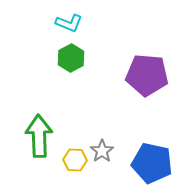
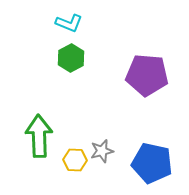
gray star: rotated 20 degrees clockwise
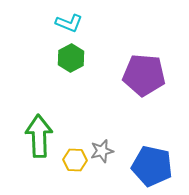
purple pentagon: moved 3 px left
blue pentagon: moved 3 px down
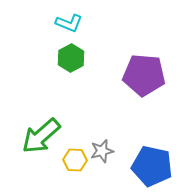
green arrow: moved 2 px right; rotated 129 degrees counterclockwise
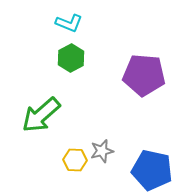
green arrow: moved 21 px up
blue pentagon: moved 4 px down
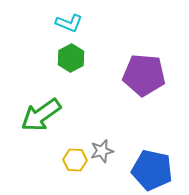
green arrow: rotated 6 degrees clockwise
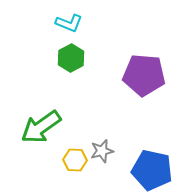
green arrow: moved 12 px down
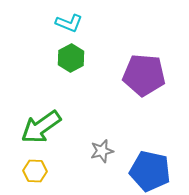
yellow hexagon: moved 40 px left, 11 px down
blue pentagon: moved 2 px left, 1 px down
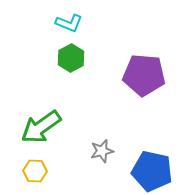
blue pentagon: moved 2 px right
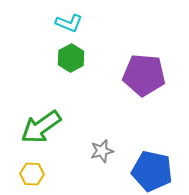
yellow hexagon: moved 3 px left, 3 px down
